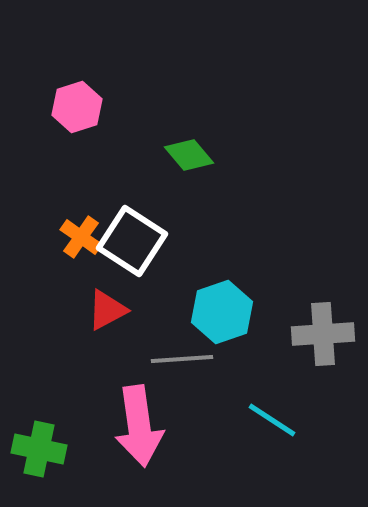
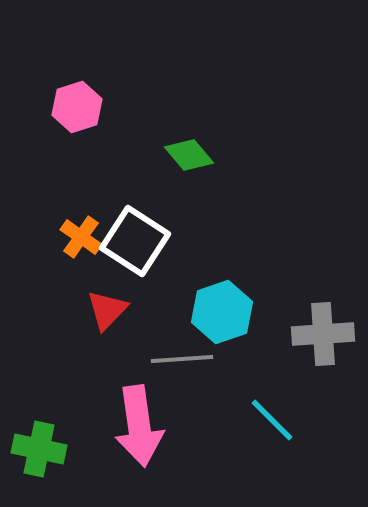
white square: moved 3 px right
red triangle: rotated 18 degrees counterclockwise
cyan line: rotated 12 degrees clockwise
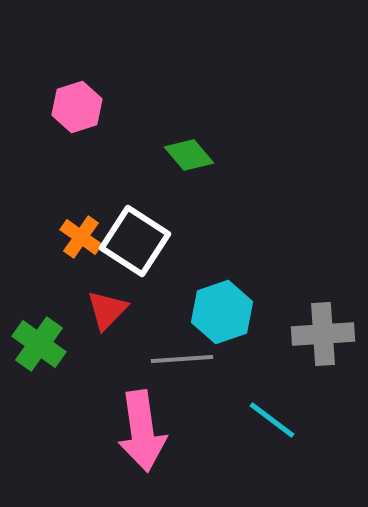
cyan line: rotated 8 degrees counterclockwise
pink arrow: moved 3 px right, 5 px down
green cross: moved 105 px up; rotated 24 degrees clockwise
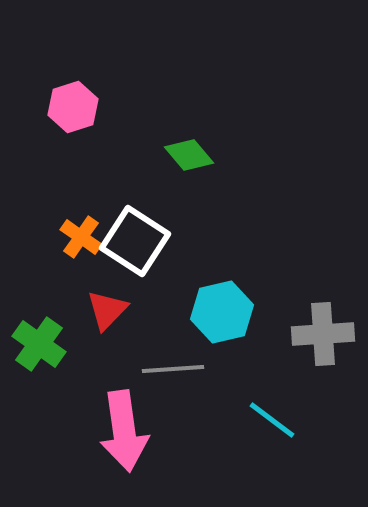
pink hexagon: moved 4 px left
cyan hexagon: rotated 6 degrees clockwise
gray line: moved 9 px left, 10 px down
pink arrow: moved 18 px left
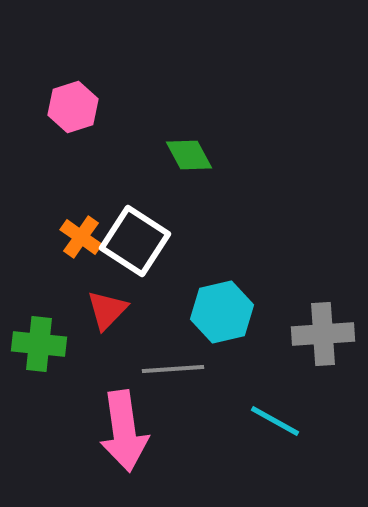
green diamond: rotated 12 degrees clockwise
green cross: rotated 30 degrees counterclockwise
cyan line: moved 3 px right, 1 px down; rotated 8 degrees counterclockwise
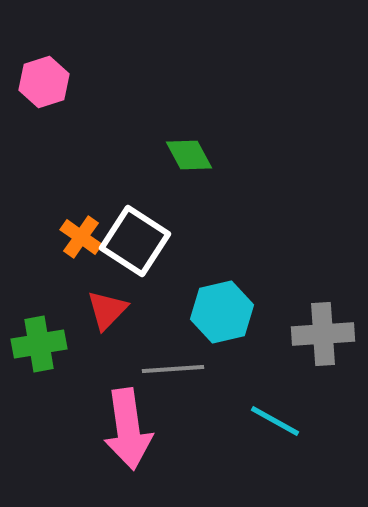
pink hexagon: moved 29 px left, 25 px up
green cross: rotated 16 degrees counterclockwise
pink arrow: moved 4 px right, 2 px up
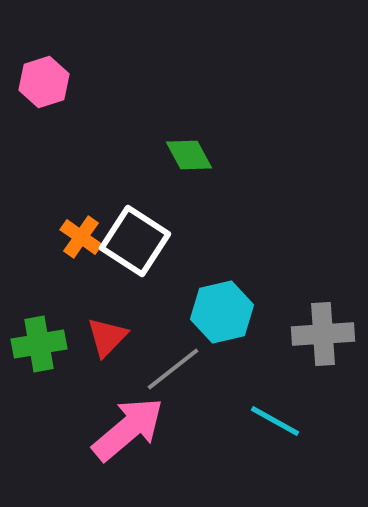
red triangle: moved 27 px down
gray line: rotated 34 degrees counterclockwise
pink arrow: rotated 122 degrees counterclockwise
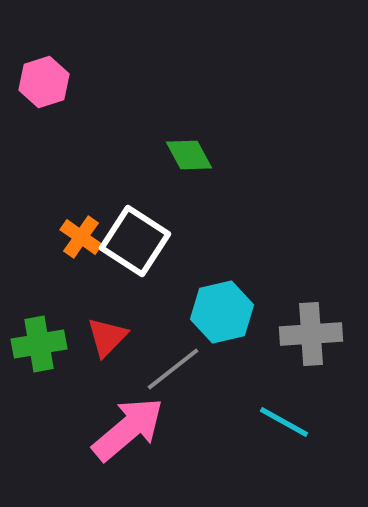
gray cross: moved 12 px left
cyan line: moved 9 px right, 1 px down
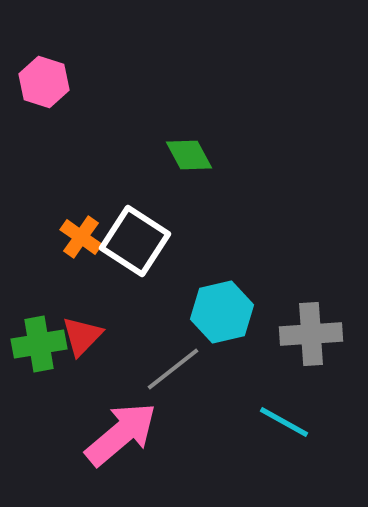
pink hexagon: rotated 24 degrees counterclockwise
red triangle: moved 25 px left, 1 px up
pink arrow: moved 7 px left, 5 px down
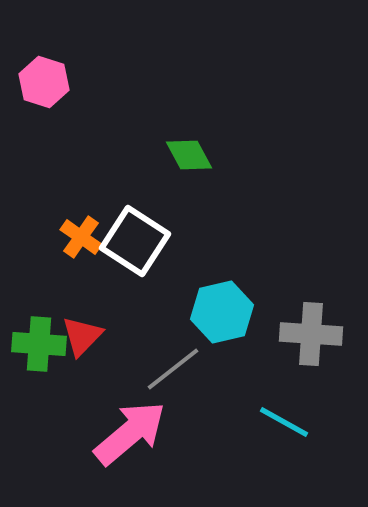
gray cross: rotated 8 degrees clockwise
green cross: rotated 14 degrees clockwise
pink arrow: moved 9 px right, 1 px up
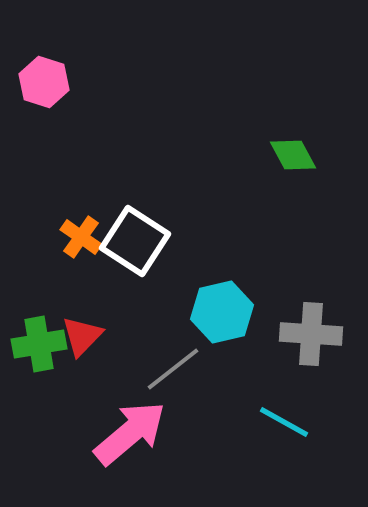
green diamond: moved 104 px right
green cross: rotated 14 degrees counterclockwise
